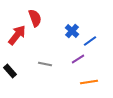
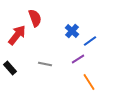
black rectangle: moved 3 px up
orange line: rotated 66 degrees clockwise
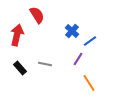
red semicircle: moved 2 px right, 3 px up; rotated 12 degrees counterclockwise
red arrow: rotated 25 degrees counterclockwise
purple line: rotated 24 degrees counterclockwise
black rectangle: moved 10 px right
orange line: moved 1 px down
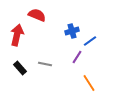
red semicircle: rotated 36 degrees counterclockwise
blue cross: rotated 32 degrees clockwise
purple line: moved 1 px left, 2 px up
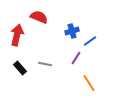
red semicircle: moved 2 px right, 2 px down
purple line: moved 1 px left, 1 px down
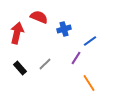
blue cross: moved 8 px left, 2 px up
red arrow: moved 2 px up
gray line: rotated 56 degrees counterclockwise
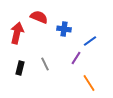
blue cross: rotated 24 degrees clockwise
gray line: rotated 72 degrees counterclockwise
black rectangle: rotated 56 degrees clockwise
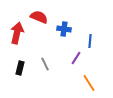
blue line: rotated 48 degrees counterclockwise
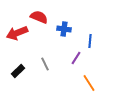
red arrow: rotated 125 degrees counterclockwise
black rectangle: moved 2 px left, 3 px down; rotated 32 degrees clockwise
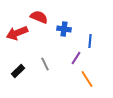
orange line: moved 2 px left, 4 px up
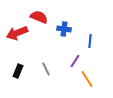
purple line: moved 1 px left, 3 px down
gray line: moved 1 px right, 5 px down
black rectangle: rotated 24 degrees counterclockwise
